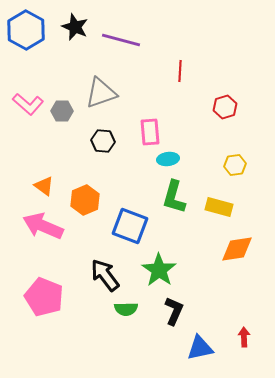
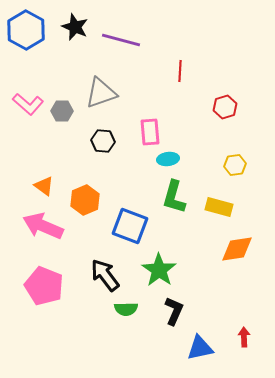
pink pentagon: moved 11 px up
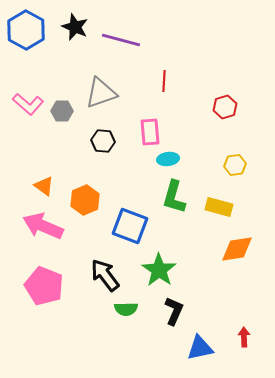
red line: moved 16 px left, 10 px down
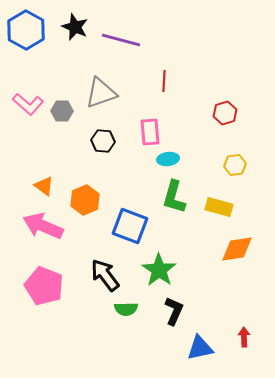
red hexagon: moved 6 px down
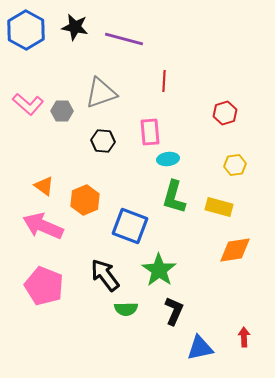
black star: rotated 12 degrees counterclockwise
purple line: moved 3 px right, 1 px up
orange diamond: moved 2 px left, 1 px down
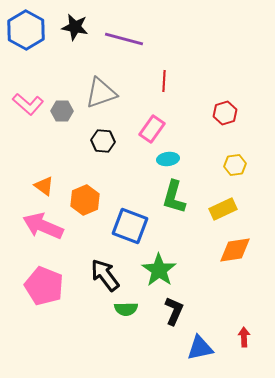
pink rectangle: moved 2 px right, 3 px up; rotated 40 degrees clockwise
yellow rectangle: moved 4 px right, 2 px down; rotated 40 degrees counterclockwise
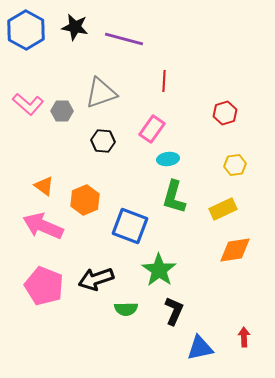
black arrow: moved 9 px left, 4 px down; rotated 72 degrees counterclockwise
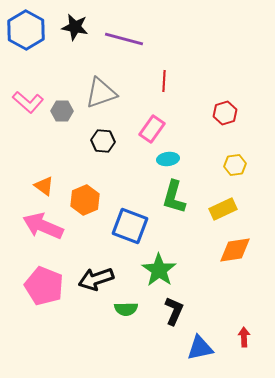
pink L-shape: moved 2 px up
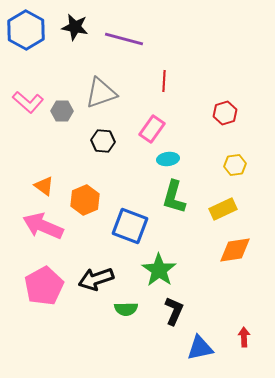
pink pentagon: rotated 21 degrees clockwise
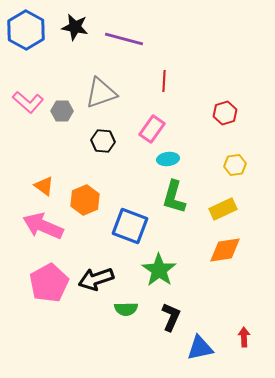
orange diamond: moved 10 px left
pink pentagon: moved 5 px right, 3 px up
black L-shape: moved 3 px left, 6 px down
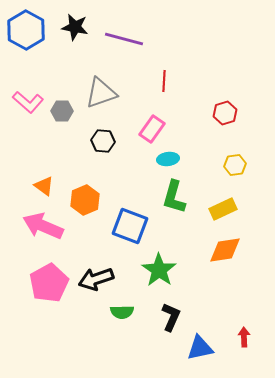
green semicircle: moved 4 px left, 3 px down
